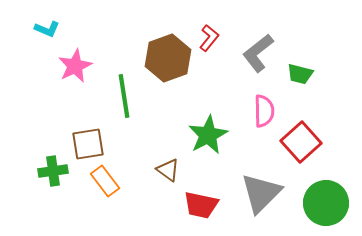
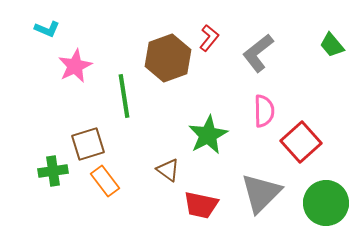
green trapezoid: moved 32 px right, 29 px up; rotated 36 degrees clockwise
brown square: rotated 8 degrees counterclockwise
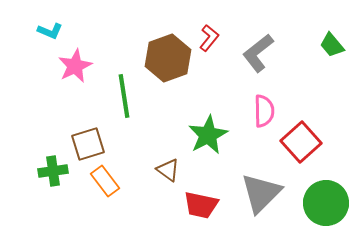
cyan L-shape: moved 3 px right, 2 px down
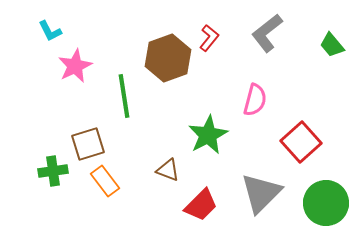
cyan L-shape: rotated 40 degrees clockwise
gray L-shape: moved 9 px right, 20 px up
pink semicircle: moved 9 px left, 11 px up; rotated 16 degrees clockwise
brown triangle: rotated 15 degrees counterclockwise
red trapezoid: rotated 57 degrees counterclockwise
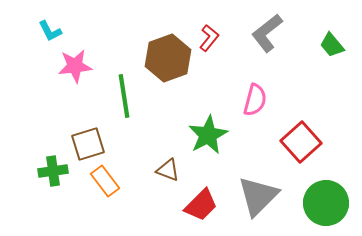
pink star: rotated 20 degrees clockwise
gray triangle: moved 3 px left, 3 px down
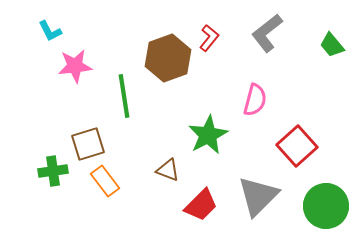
red square: moved 4 px left, 4 px down
green circle: moved 3 px down
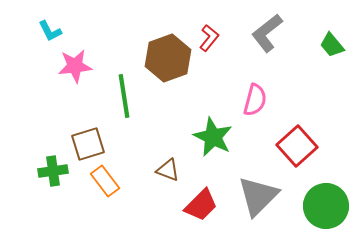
green star: moved 5 px right, 2 px down; rotated 18 degrees counterclockwise
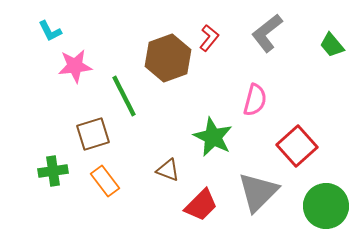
green line: rotated 18 degrees counterclockwise
brown square: moved 5 px right, 10 px up
gray triangle: moved 4 px up
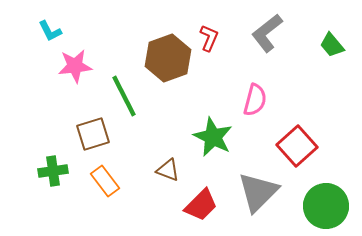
red L-shape: rotated 16 degrees counterclockwise
